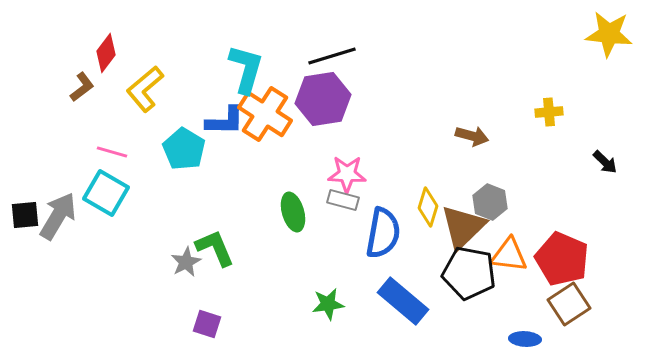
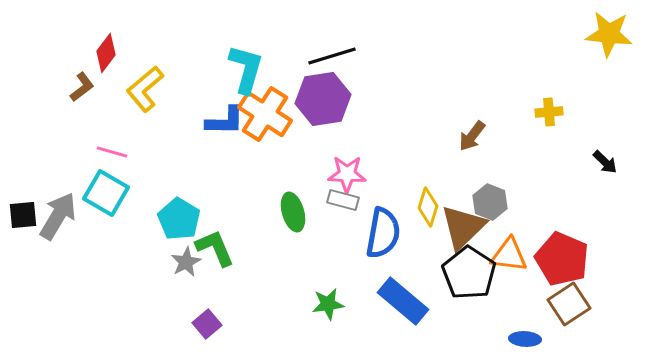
brown arrow: rotated 112 degrees clockwise
cyan pentagon: moved 5 px left, 70 px down
black square: moved 2 px left
black pentagon: rotated 22 degrees clockwise
purple square: rotated 32 degrees clockwise
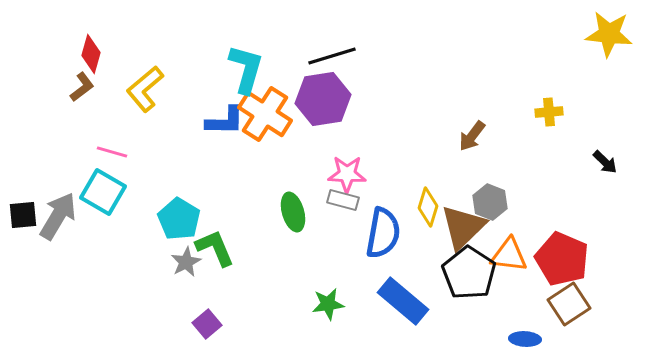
red diamond: moved 15 px left, 1 px down; rotated 21 degrees counterclockwise
cyan square: moved 3 px left, 1 px up
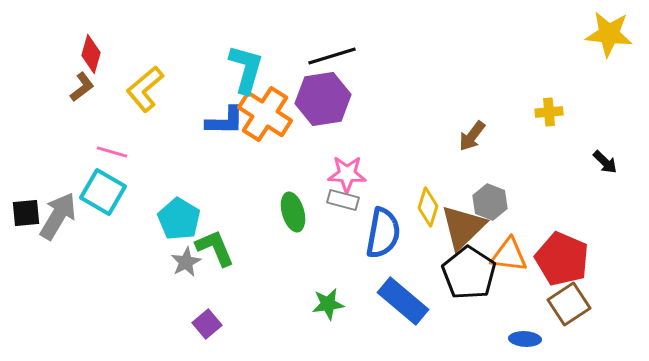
black square: moved 3 px right, 2 px up
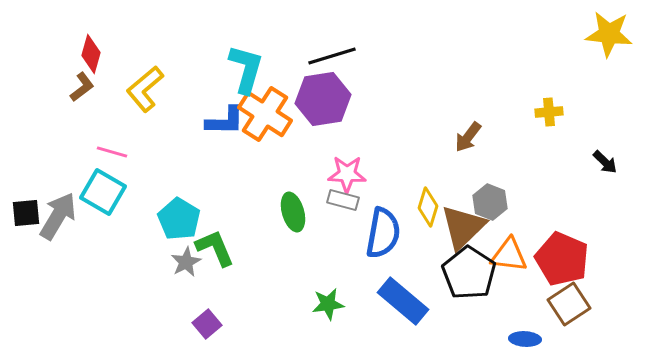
brown arrow: moved 4 px left, 1 px down
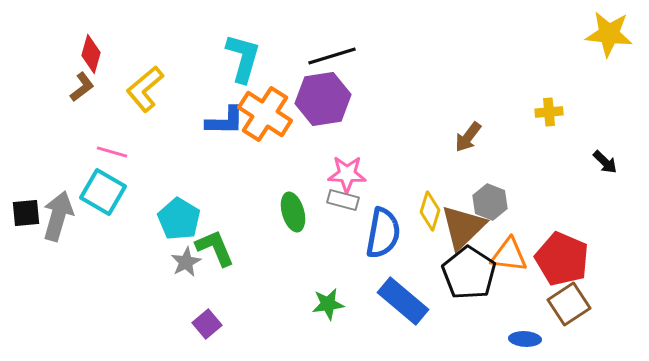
cyan L-shape: moved 3 px left, 11 px up
yellow diamond: moved 2 px right, 4 px down
gray arrow: rotated 15 degrees counterclockwise
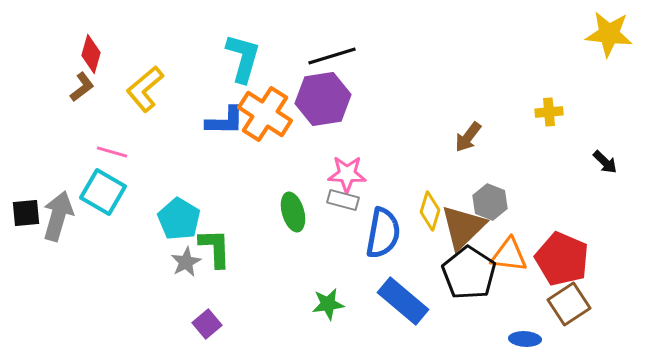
green L-shape: rotated 21 degrees clockwise
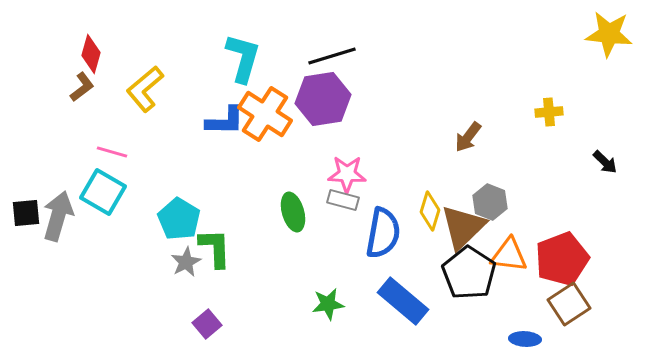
red pentagon: rotated 28 degrees clockwise
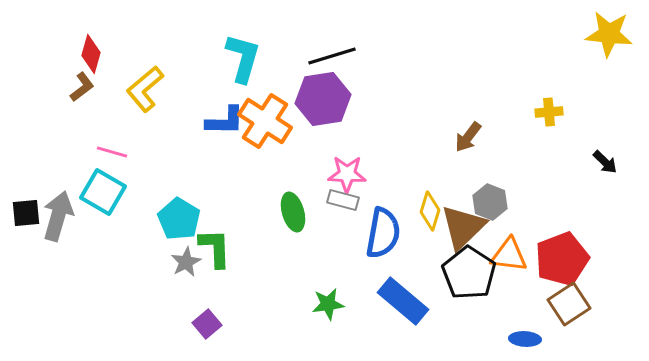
orange cross: moved 7 px down
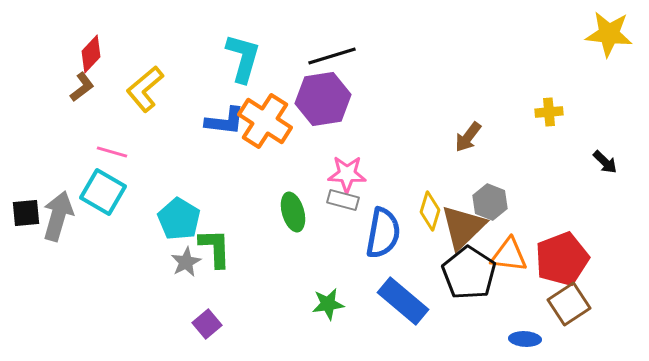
red diamond: rotated 27 degrees clockwise
blue L-shape: rotated 6 degrees clockwise
